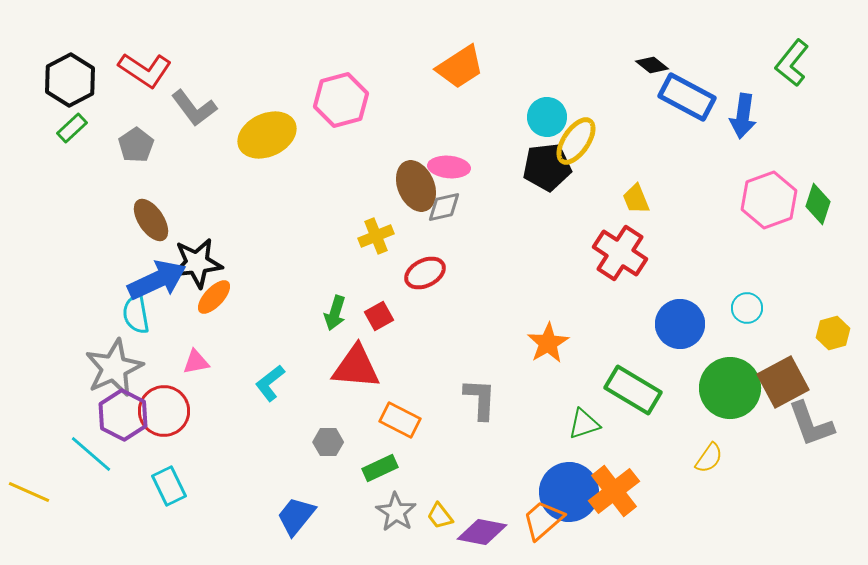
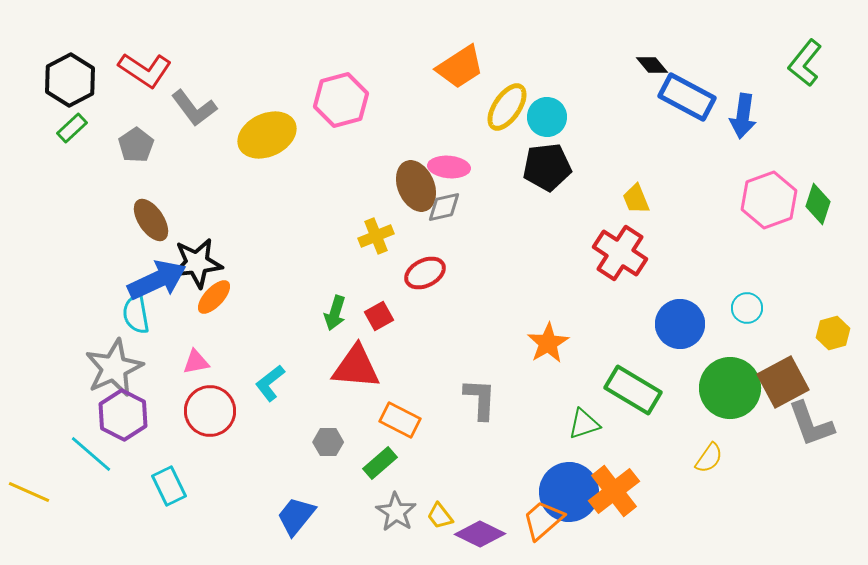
green L-shape at (792, 63): moved 13 px right
black diamond at (652, 65): rotated 12 degrees clockwise
yellow ellipse at (576, 141): moved 69 px left, 34 px up
red circle at (164, 411): moved 46 px right
green rectangle at (380, 468): moved 5 px up; rotated 16 degrees counterclockwise
purple diamond at (482, 532): moved 2 px left, 2 px down; rotated 15 degrees clockwise
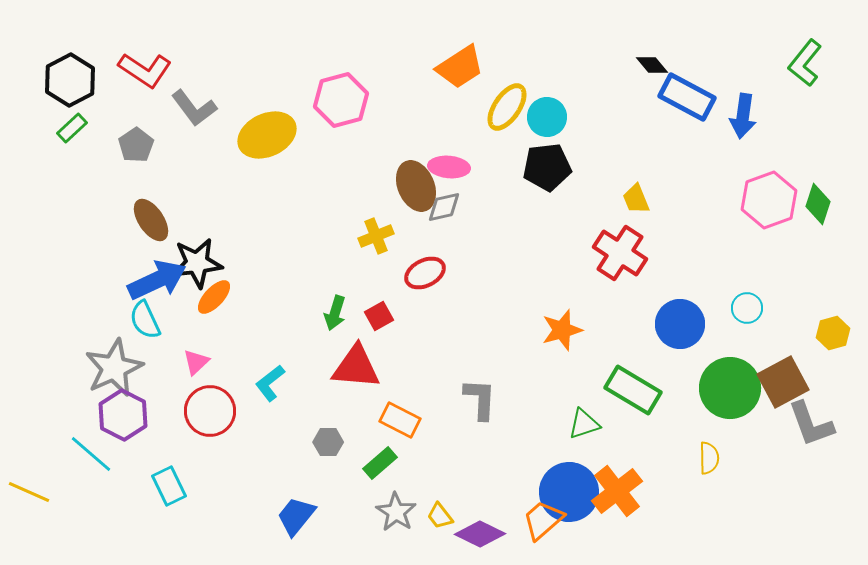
cyan semicircle at (136, 314): moved 9 px right, 6 px down; rotated 15 degrees counterclockwise
orange star at (548, 343): moved 14 px right, 13 px up; rotated 15 degrees clockwise
pink triangle at (196, 362): rotated 32 degrees counterclockwise
yellow semicircle at (709, 458): rotated 36 degrees counterclockwise
orange cross at (614, 491): moved 3 px right
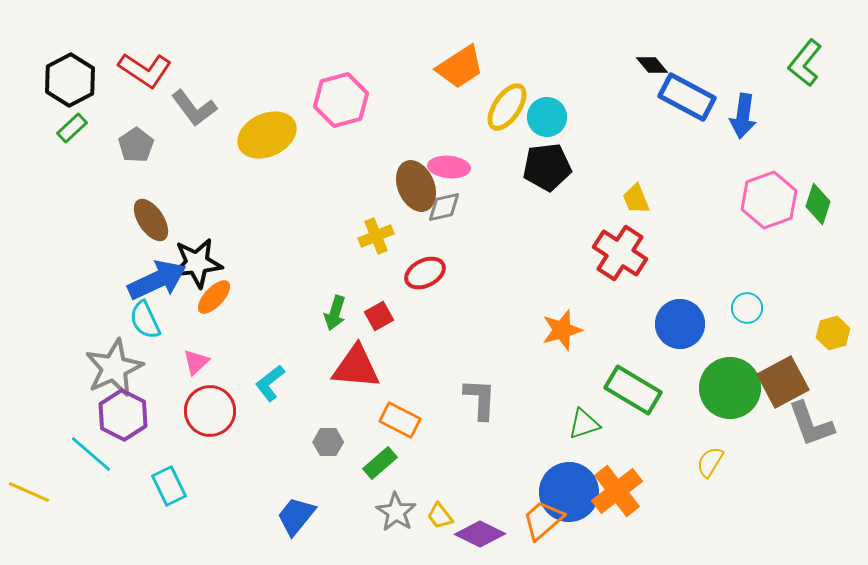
yellow semicircle at (709, 458): moved 1 px right, 4 px down; rotated 148 degrees counterclockwise
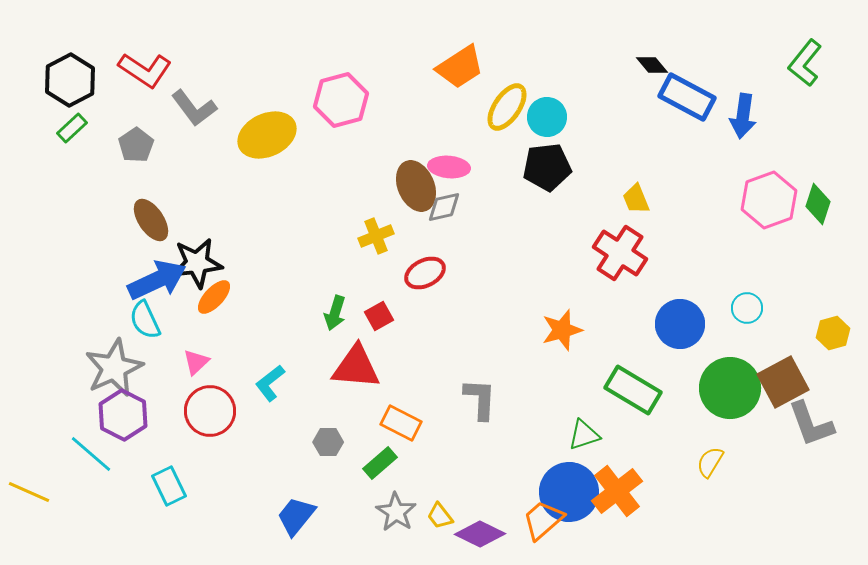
orange rectangle at (400, 420): moved 1 px right, 3 px down
green triangle at (584, 424): moved 11 px down
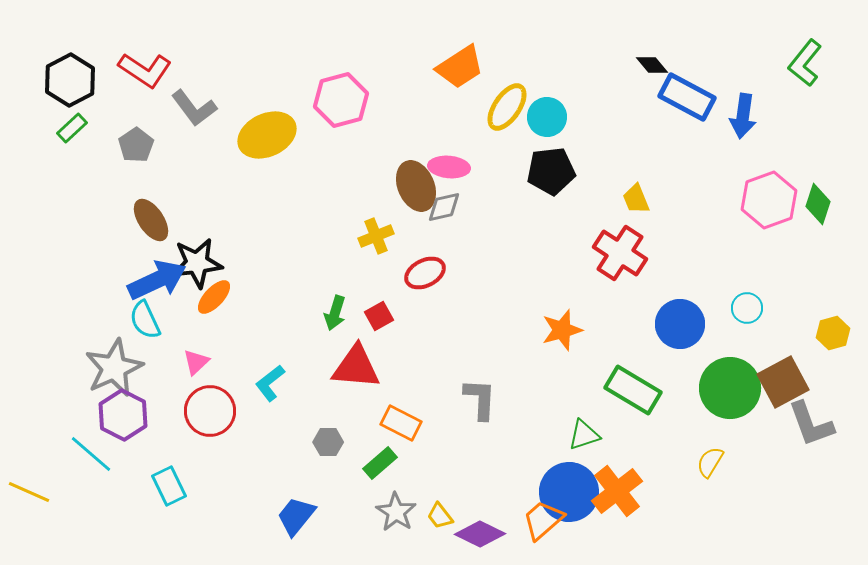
black pentagon at (547, 167): moved 4 px right, 4 px down
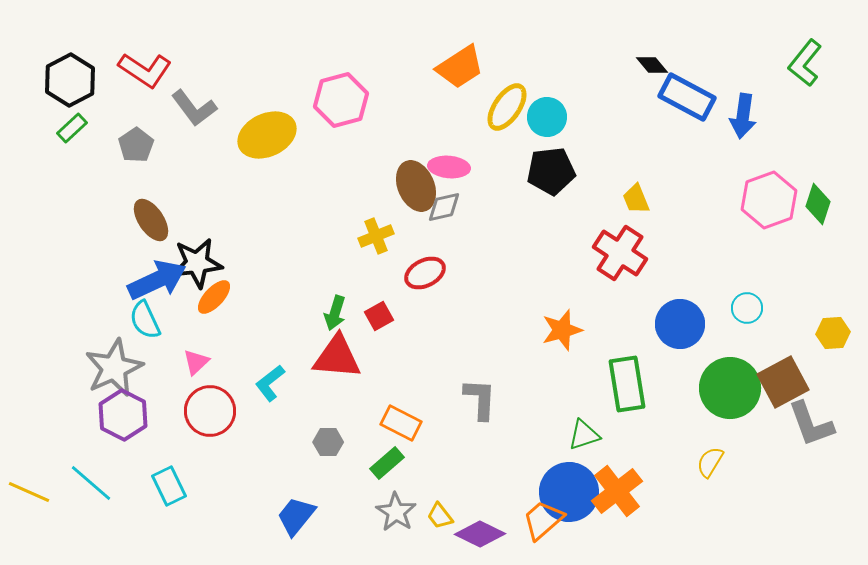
yellow hexagon at (833, 333): rotated 12 degrees clockwise
red triangle at (356, 367): moved 19 px left, 10 px up
green rectangle at (633, 390): moved 6 px left, 6 px up; rotated 50 degrees clockwise
cyan line at (91, 454): moved 29 px down
green rectangle at (380, 463): moved 7 px right
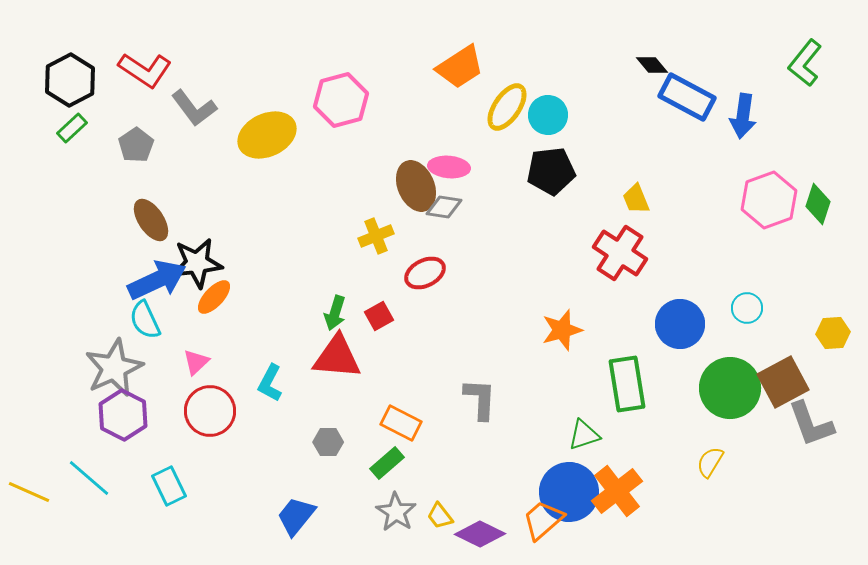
cyan circle at (547, 117): moved 1 px right, 2 px up
gray diamond at (444, 207): rotated 21 degrees clockwise
cyan L-shape at (270, 383): rotated 24 degrees counterclockwise
cyan line at (91, 483): moved 2 px left, 5 px up
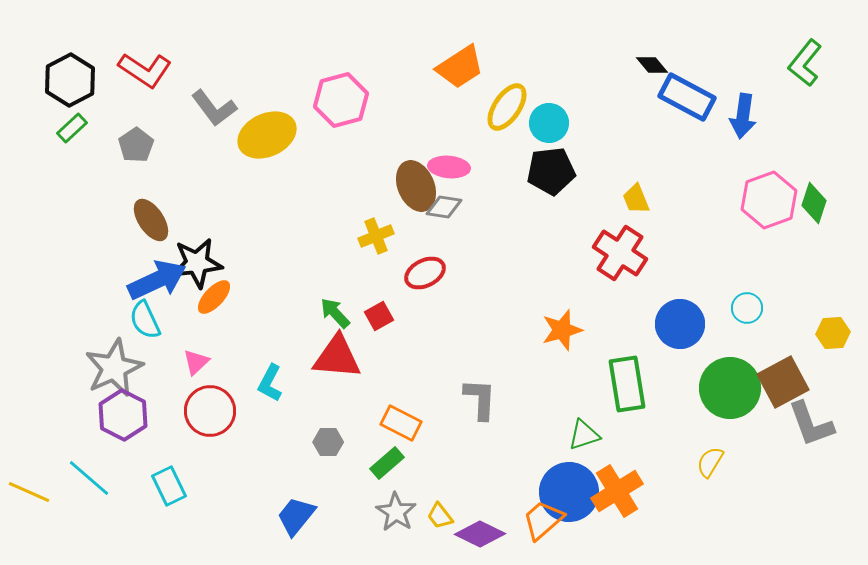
gray L-shape at (194, 108): moved 20 px right
cyan circle at (548, 115): moved 1 px right, 8 px down
green diamond at (818, 204): moved 4 px left, 1 px up
green arrow at (335, 313): rotated 120 degrees clockwise
orange cross at (617, 491): rotated 6 degrees clockwise
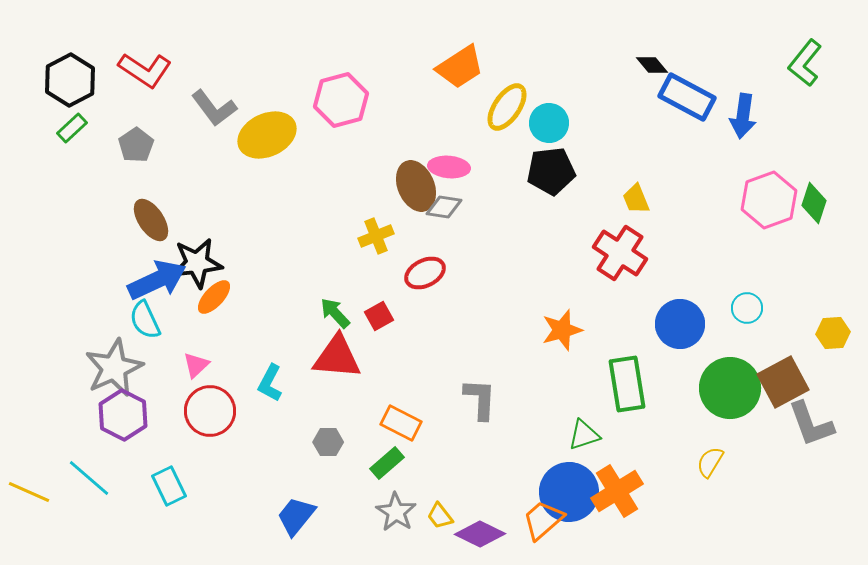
pink triangle at (196, 362): moved 3 px down
